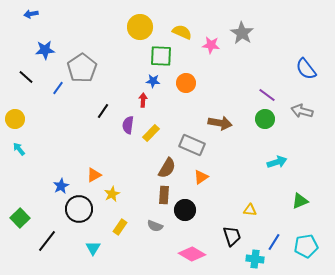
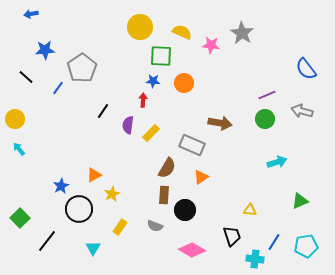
orange circle at (186, 83): moved 2 px left
purple line at (267, 95): rotated 60 degrees counterclockwise
pink diamond at (192, 254): moved 4 px up
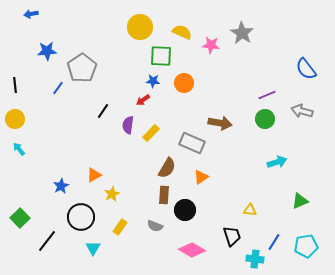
blue star at (45, 50): moved 2 px right, 1 px down
black line at (26, 77): moved 11 px left, 8 px down; rotated 42 degrees clockwise
red arrow at (143, 100): rotated 128 degrees counterclockwise
gray rectangle at (192, 145): moved 2 px up
black circle at (79, 209): moved 2 px right, 8 px down
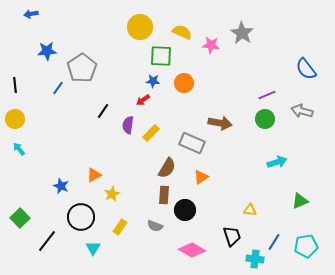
blue star at (61, 186): rotated 21 degrees counterclockwise
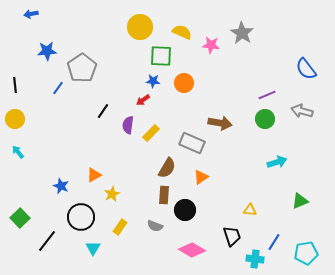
cyan arrow at (19, 149): moved 1 px left, 3 px down
cyan pentagon at (306, 246): moved 7 px down
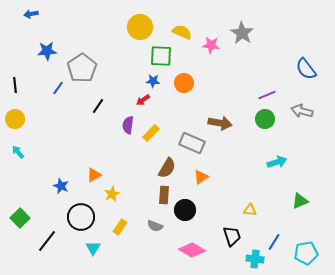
black line at (103, 111): moved 5 px left, 5 px up
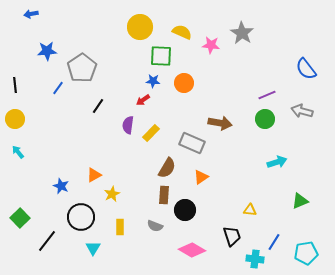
yellow rectangle at (120, 227): rotated 35 degrees counterclockwise
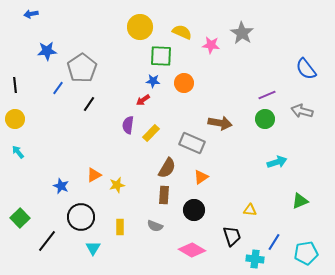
black line at (98, 106): moved 9 px left, 2 px up
yellow star at (112, 194): moved 5 px right, 9 px up; rotated 14 degrees clockwise
black circle at (185, 210): moved 9 px right
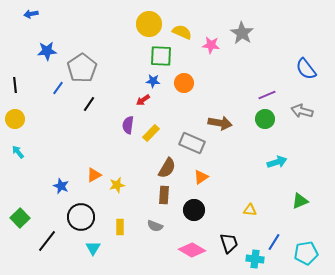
yellow circle at (140, 27): moved 9 px right, 3 px up
black trapezoid at (232, 236): moved 3 px left, 7 px down
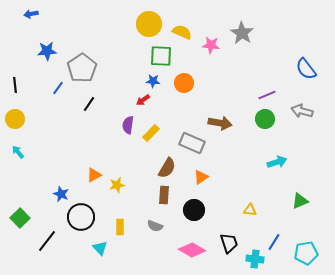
blue star at (61, 186): moved 8 px down
cyan triangle at (93, 248): moved 7 px right; rotated 14 degrees counterclockwise
